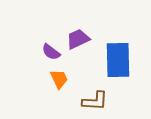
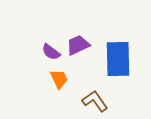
purple trapezoid: moved 6 px down
blue rectangle: moved 1 px up
brown L-shape: rotated 128 degrees counterclockwise
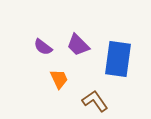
purple trapezoid: rotated 110 degrees counterclockwise
purple semicircle: moved 8 px left, 5 px up
blue rectangle: rotated 9 degrees clockwise
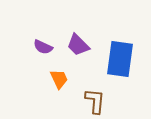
purple semicircle: rotated 12 degrees counterclockwise
blue rectangle: moved 2 px right
brown L-shape: rotated 40 degrees clockwise
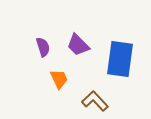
purple semicircle: rotated 132 degrees counterclockwise
brown L-shape: rotated 48 degrees counterclockwise
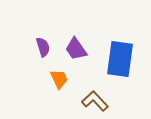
purple trapezoid: moved 2 px left, 4 px down; rotated 10 degrees clockwise
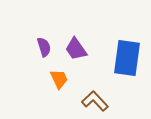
purple semicircle: moved 1 px right
blue rectangle: moved 7 px right, 1 px up
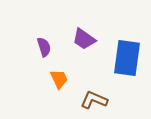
purple trapezoid: moved 8 px right, 10 px up; rotated 20 degrees counterclockwise
brown L-shape: moved 1 px left, 1 px up; rotated 24 degrees counterclockwise
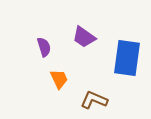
purple trapezoid: moved 2 px up
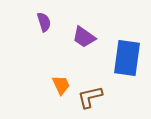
purple semicircle: moved 25 px up
orange trapezoid: moved 2 px right, 6 px down
brown L-shape: moved 4 px left, 3 px up; rotated 36 degrees counterclockwise
